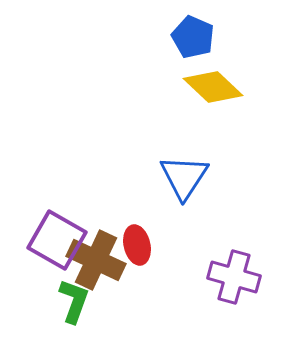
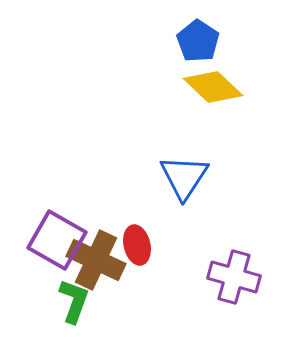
blue pentagon: moved 5 px right, 4 px down; rotated 9 degrees clockwise
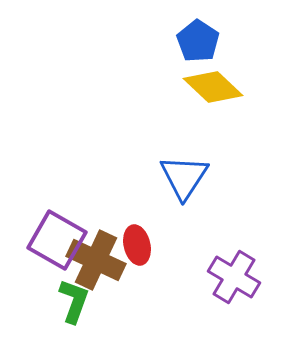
purple cross: rotated 15 degrees clockwise
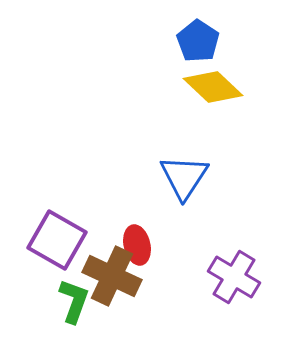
brown cross: moved 16 px right, 16 px down
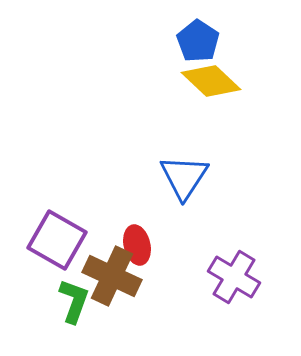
yellow diamond: moved 2 px left, 6 px up
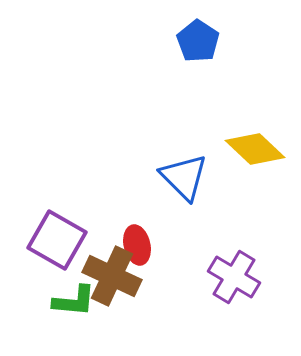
yellow diamond: moved 44 px right, 68 px down
blue triangle: rotated 18 degrees counterclockwise
green L-shape: rotated 75 degrees clockwise
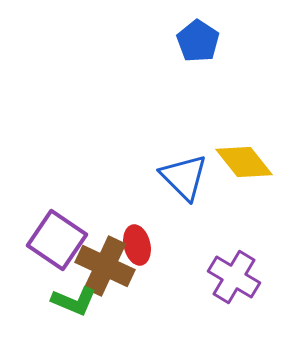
yellow diamond: moved 11 px left, 13 px down; rotated 8 degrees clockwise
purple square: rotated 4 degrees clockwise
brown cross: moved 7 px left, 10 px up
green L-shape: rotated 18 degrees clockwise
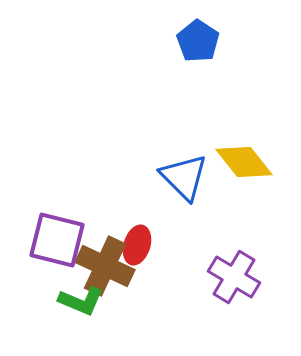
purple square: rotated 20 degrees counterclockwise
red ellipse: rotated 30 degrees clockwise
green L-shape: moved 7 px right
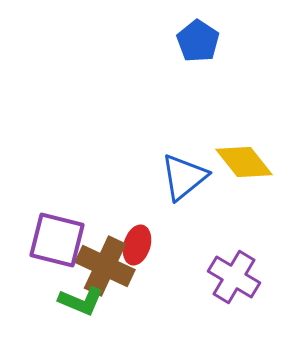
blue triangle: rotated 36 degrees clockwise
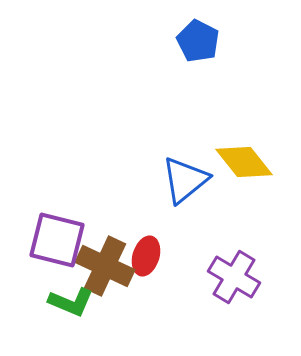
blue pentagon: rotated 6 degrees counterclockwise
blue triangle: moved 1 px right, 3 px down
red ellipse: moved 9 px right, 11 px down
green L-shape: moved 10 px left, 1 px down
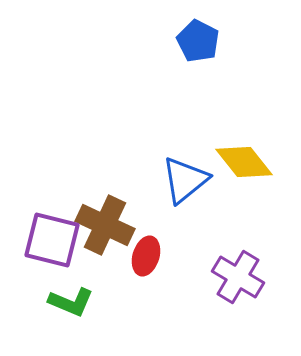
purple square: moved 5 px left
brown cross: moved 41 px up
purple cross: moved 4 px right
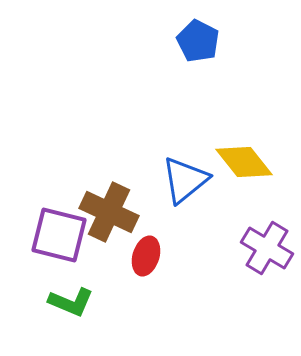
brown cross: moved 4 px right, 13 px up
purple square: moved 7 px right, 5 px up
purple cross: moved 29 px right, 29 px up
